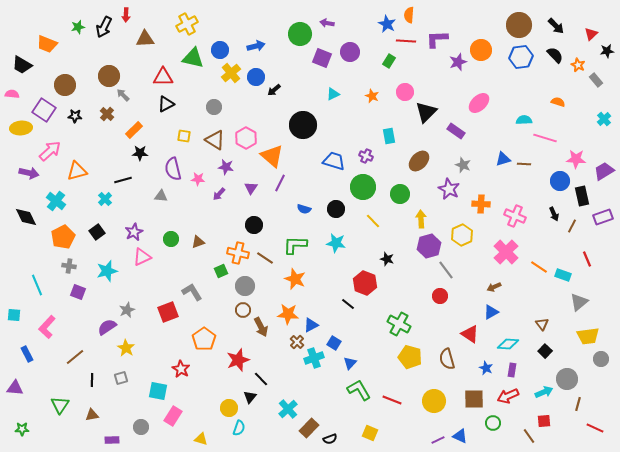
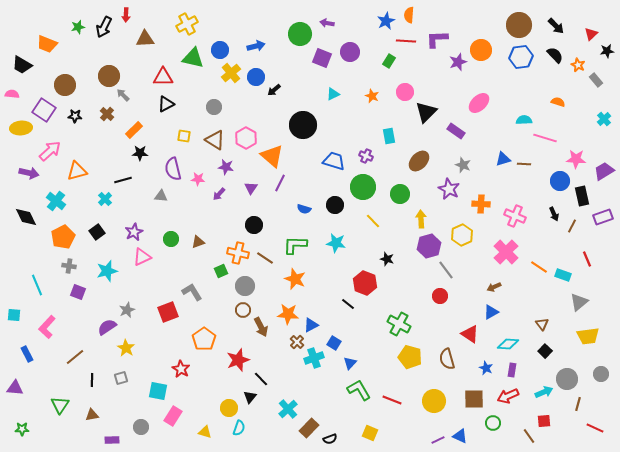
blue star at (387, 24): moved 1 px left, 3 px up; rotated 18 degrees clockwise
black circle at (336, 209): moved 1 px left, 4 px up
gray circle at (601, 359): moved 15 px down
yellow triangle at (201, 439): moved 4 px right, 7 px up
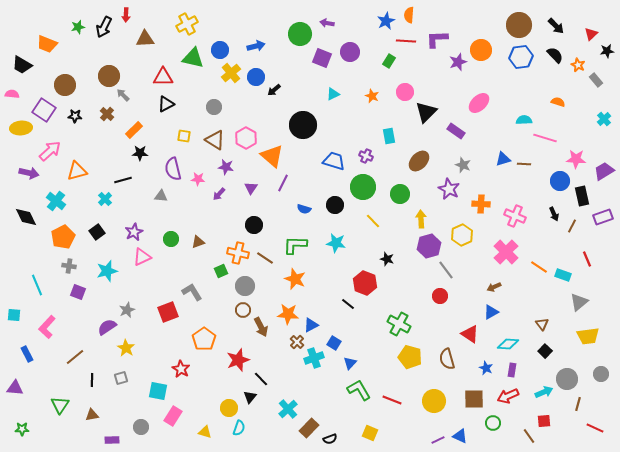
purple line at (280, 183): moved 3 px right
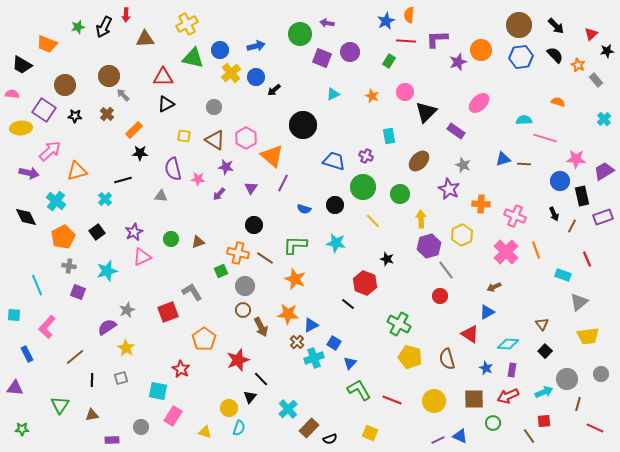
orange line at (539, 267): moved 3 px left, 17 px up; rotated 36 degrees clockwise
blue triangle at (491, 312): moved 4 px left
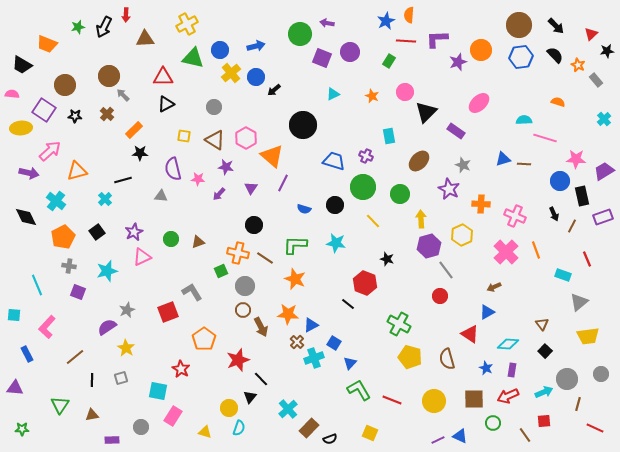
brown line at (529, 436): moved 4 px left, 1 px up
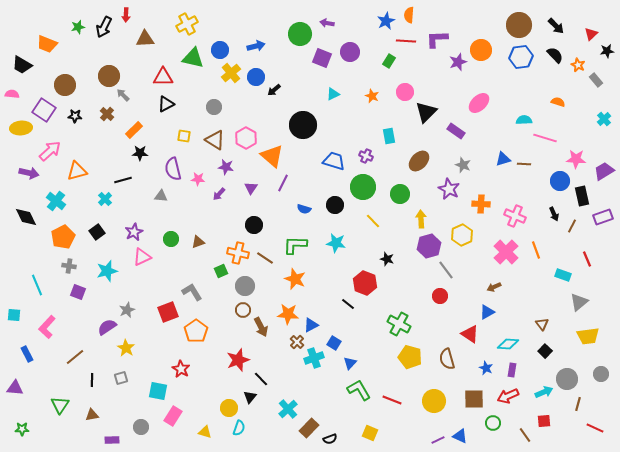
orange pentagon at (204, 339): moved 8 px left, 8 px up
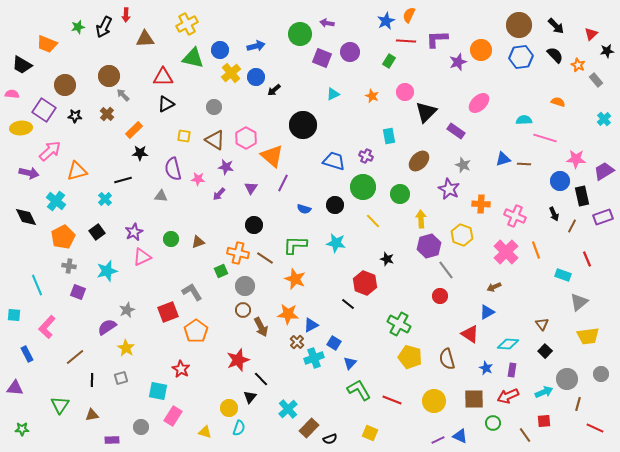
orange semicircle at (409, 15): rotated 21 degrees clockwise
yellow hexagon at (462, 235): rotated 15 degrees counterclockwise
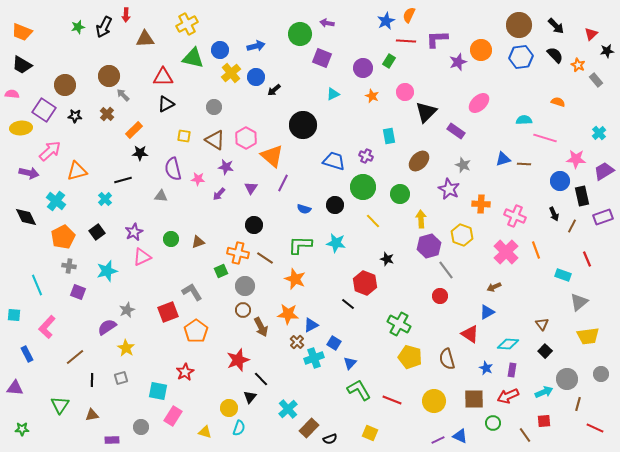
orange trapezoid at (47, 44): moved 25 px left, 12 px up
purple circle at (350, 52): moved 13 px right, 16 px down
cyan cross at (604, 119): moved 5 px left, 14 px down
green L-shape at (295, 245): moved 5 px right
red star at (181, 369): moved 4 px right, 3 px down; rotated 12 degrees clockwise
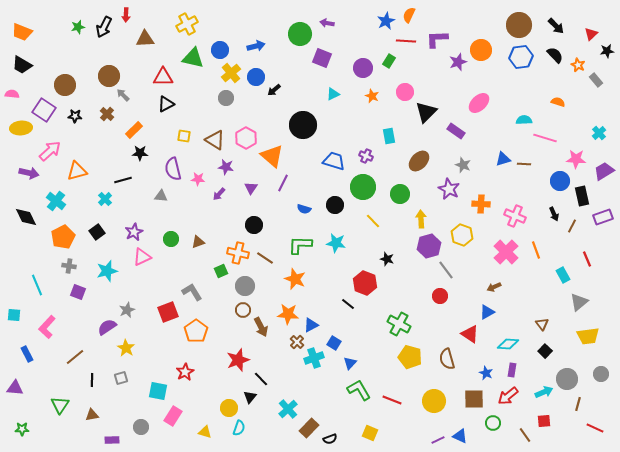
gray circle at (214, 107): moved 12 px right, 9 px up
cyan rectangle at (563, 275): rotated 42 degrees clockwise
blue star at (486, 368): moved 5 px down
red arrow at (508, 396): rotated 15 degrees counterclockwise
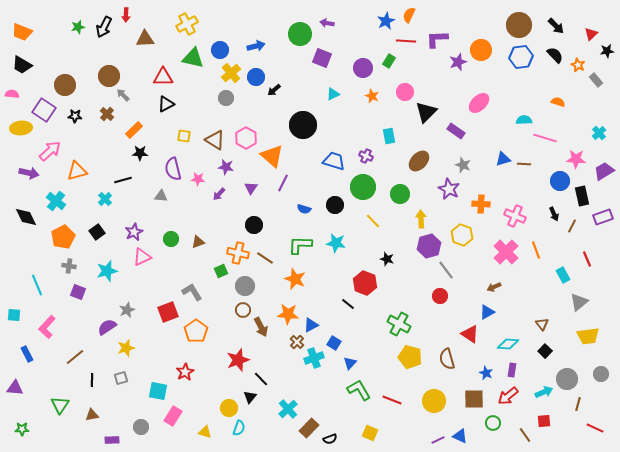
yellow star at (126, 348): rotated 24 degrees clockwise
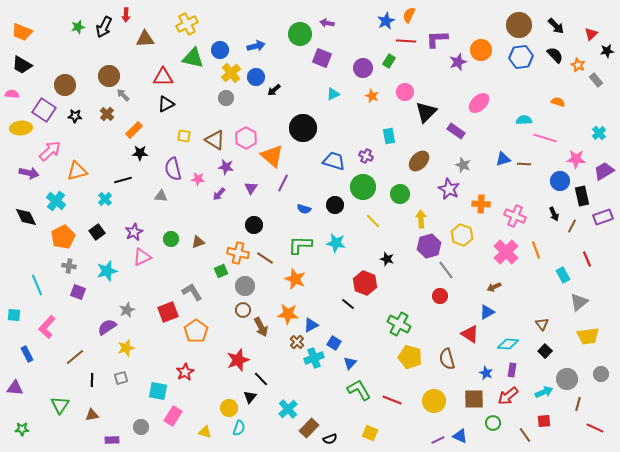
black circle at (303, 125): moved 3 px down
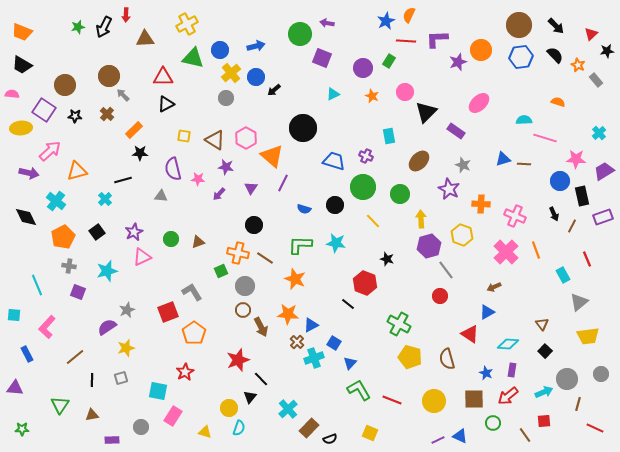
orange pentagon at (196, 331): moved 2 px left, 2 px down
